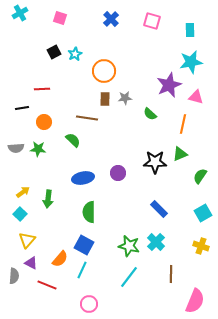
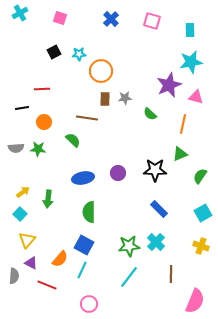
cyan star at (75, 54): moved 4 px right; rotated 24 degrees clockwise
orange circle at (104, 71): moved 3 px left
black star at (155, 162): moved 8 px down
green star at (129, 246): rotated 20 degrees counterclockwise
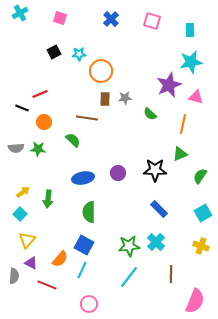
red line at (42, 89): moved 2 px left, 5 px down; rotated 21 degrees counterclockwise
black line at (22, 108): rotated 32 degrees clockwise
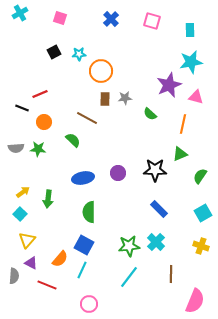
brown line at (87, 118): rotated 20 degrees clockwise
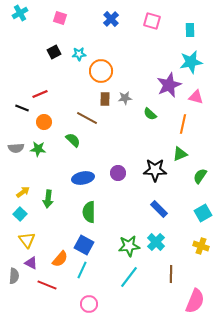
yellow triangle at (27, 240): rotated 18 degrees counterclockwise
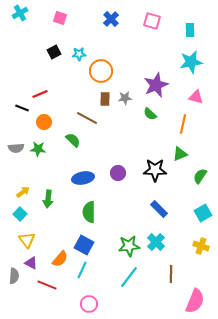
purple star at (169, 85): moved 13 px left
